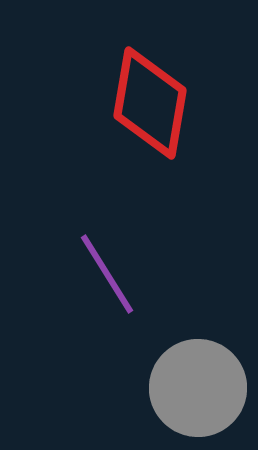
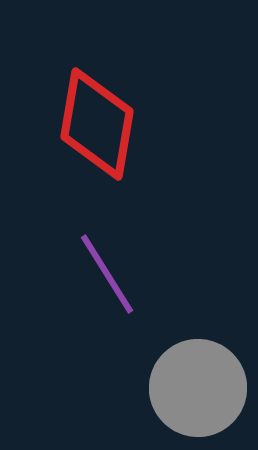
red diamond: moved 53 px left, 21 px down
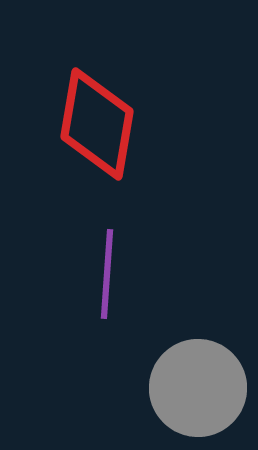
purple line: rotated 36 degrees clockwise
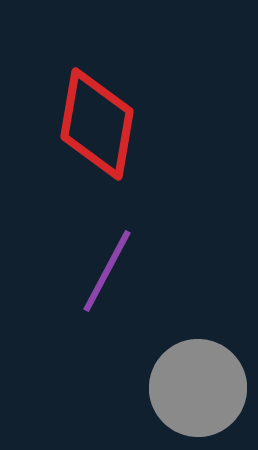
purple line: moved 3 px up; rotated 24 degrees clockwise
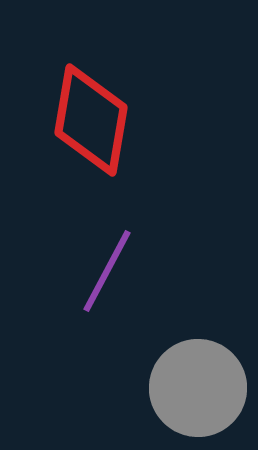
red diamond: moved 6 px left, 4 px up
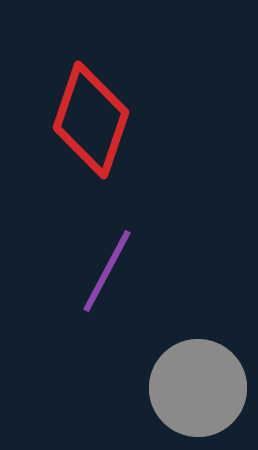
red diamond: rotated 9 degrees clockwise
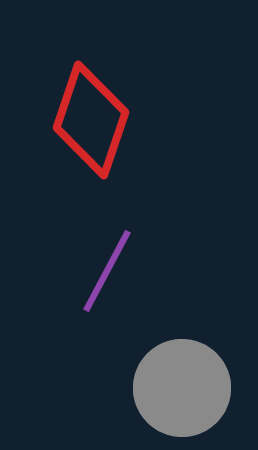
gray circle: moved 16 px left
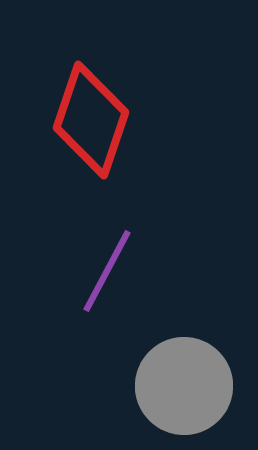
gray circle: moved 2 px right, 2 px up
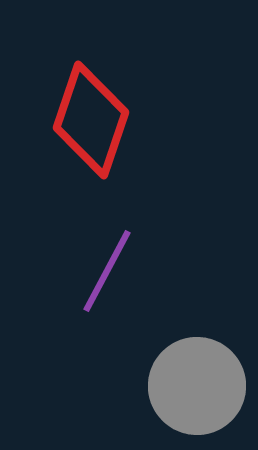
gray circle: moved 13 px right
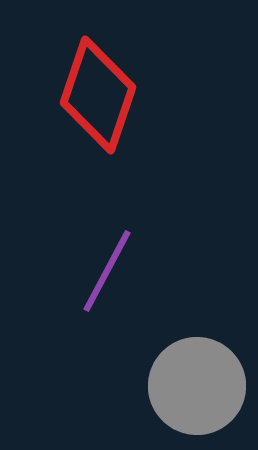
red diamond: moved 7 px right, 25 px up
